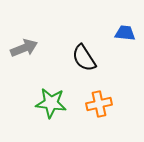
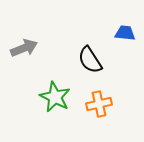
black semicircle: moved 6 px right, 2 px down
green star: moved 4 px right, 6 px up; rotated 20 degrees clockwise
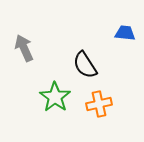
gray arrow: rotated 92 degrees counterclockwise
black semicircle: moved 5 px left, 5 px down
green star: rotated 8 degrees clockwise
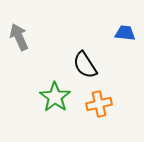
gray arrow: moved 5 px left, 11 px up
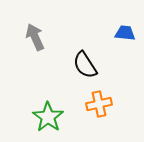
gray arrow: moved 16 px right
green star: moved 7 px left, 20 px down
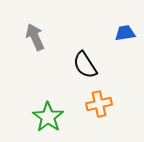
blue trapezoid: rotated 15 degrees counterclockwise
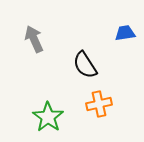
gray arrow: moved 1 px left, 2 px down
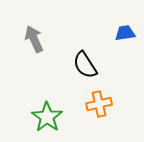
green star: moved 1 px left
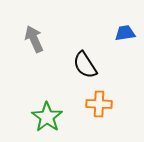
orange cross: rotated 15 degrees clockwise
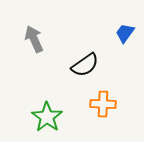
blue trapezoid: rotated 45 degrees counterclockwise
black semicircle: rotated 92 degrees counterclockwise
orange cross: moved 4 px right
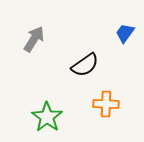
gray arrow: rotated 56 degrees clockwise
orange cross: moved 3 px right
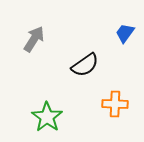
orange cross: moved 9 px right
